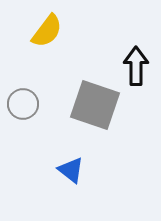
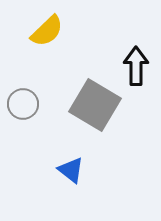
yellow semicircle: rotated 9 degrees clockwise
gray square: rotated 12 degrees clockwise
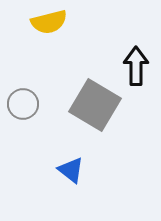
yellow semicircle: moved 2 px right, 9 px up; rotated 30 degrees clockwise
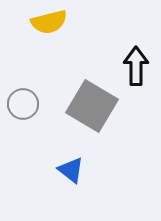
gray square: moved 3 px left, 1 px down
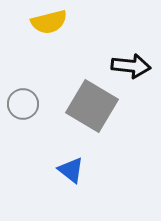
black arrow: moved 5 px left; rotated 96 degrees clockwise
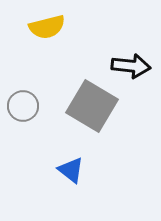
yellow semicircle: moved 2 px left, 5 px down
gray circle: moved 2 px down
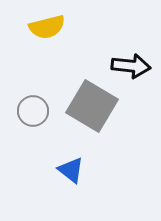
gray circle: moved 10 px right, 5 px down
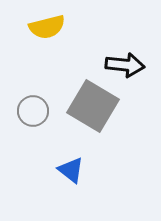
black arrow: moved 6 px left, 1 px up
gray square: moved 1 px right
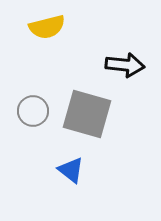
gray square: moved 6 px left, 8 px down; rotated 15 degrees counterclockwise
